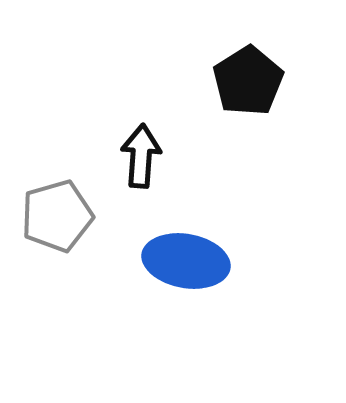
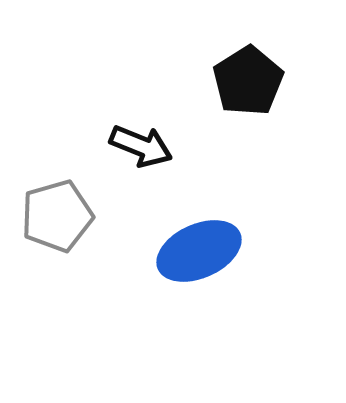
black arrow: moved 10 px up; rotated 108 degrees clockwise
blue ellipse: moved 13 px right, 10 px up; rotated 34 degrees counterclockwise
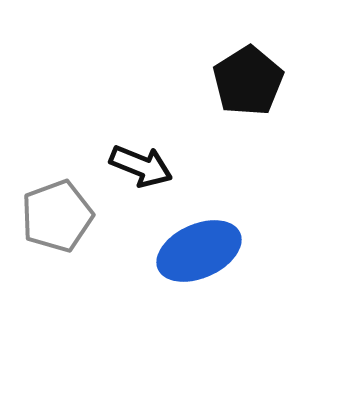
black arrow: moved 20 px down
gray pentagon: rotated 4 degrees counterclockwise
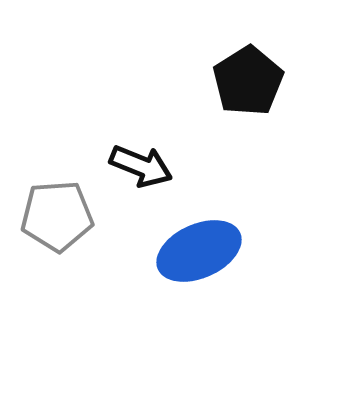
gray pentagon: rotated 16 degrees clockwise
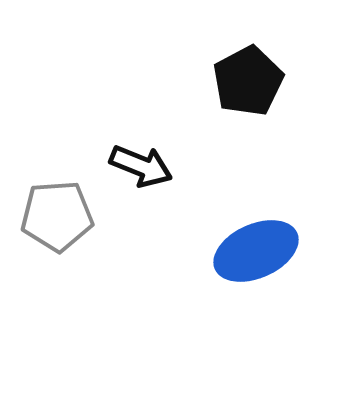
black pentagon: rotated 4 degrees clockwise
blue ellipse: moved 57 px right
